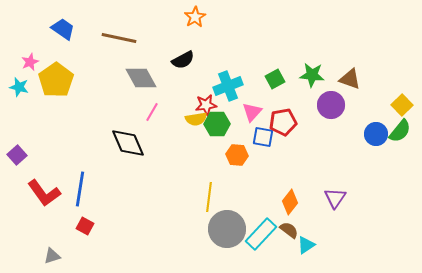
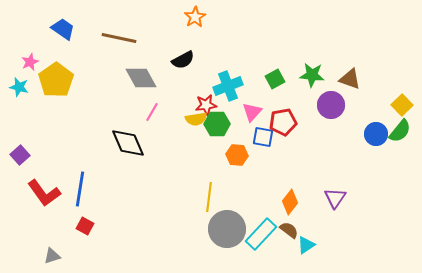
purple square: moved 3 px right
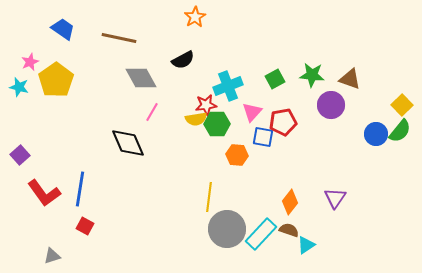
brown semicircle: rotated 18 degrees counterclockwise
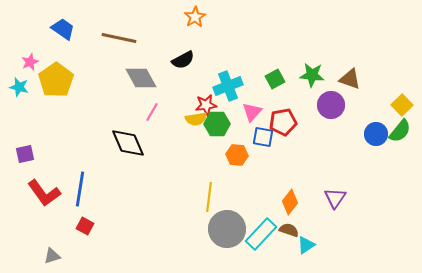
purple square: moved 5 px right, 1 px up; rotated 30 degrees clockwise
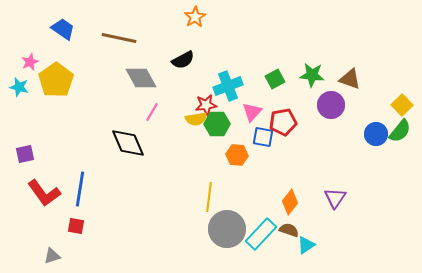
red square: moved 9 px left; rotated 18 degrees counterclockwise
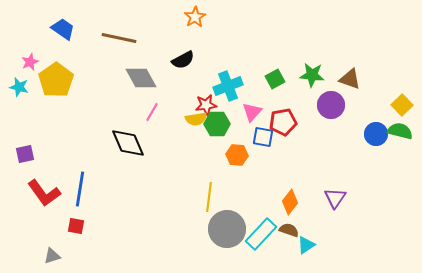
green semicircle: rotated 115 degrees counterclockwise
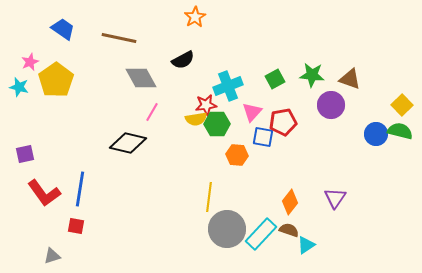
black diamond: rotated 54 degrees counterclockwise
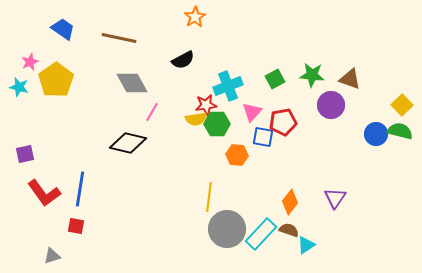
gray diamond: moved 9 px left, 5 px down
